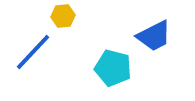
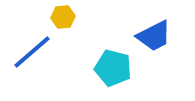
yellow hexagon: moved 1 px down
blue line: moved 1 px left; rotated 6 degrees clockwise
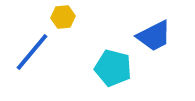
blue line: rotated 9 degrees counterclockwise
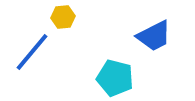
cyan pentagon: moved 2 px right, 10 px down
